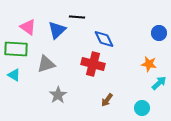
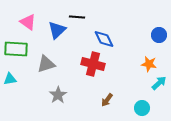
pink triangle: moved 5 px up
blue circle: moved 2 px down
cyan triangle: moved 4 px left, 4 px down; rotated 40 degrees counterclockwise
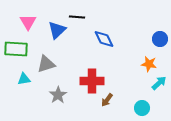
pink triangle: rotated 24 degrees clockwise
blue circle: moved 1 px right, 4 px down
red cross: moved 1 px left, 17 px down; rotated 15 degrees counterclockwise
cyan triangle: moved 14 px right
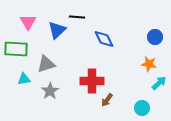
blue circle: moved 5 px left, 2 px up
gray star: moved 8 px left, 4 px up
